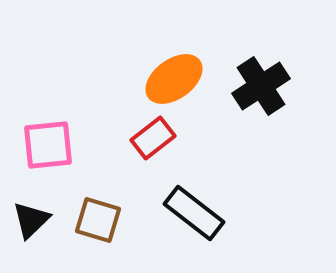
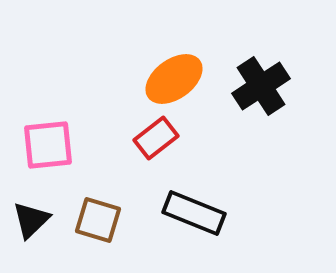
red rectangle: moved 3 px right
black rectangle: rotated 16 degrees counterclockwise
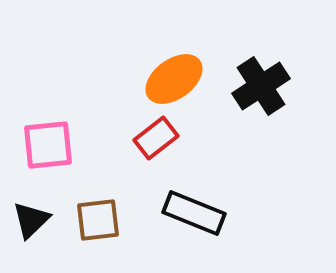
brown square: rotated 24 degrees counterclockwise
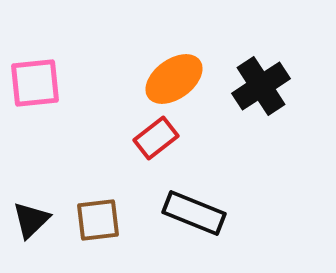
pink square: moved 13 px left, 62 px up
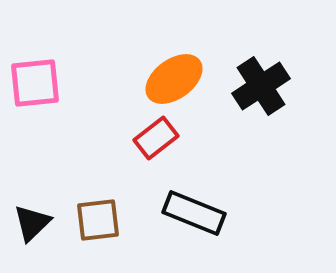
black triangle: moved 1 px right, 3 px down
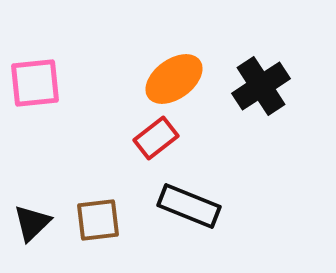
black rectangle: moved 5 px left, 7 px up
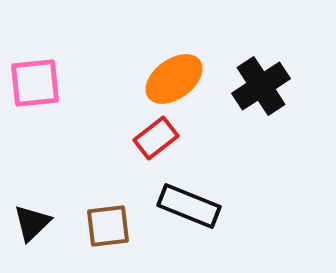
brown square: moved 10 px right, 6 px down
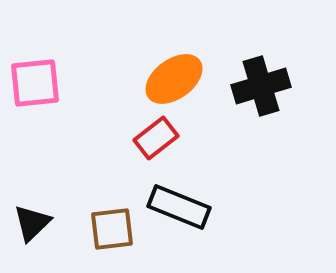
black cross: rotated 16 degrees clockwise
black rectangle: moved 10 px left, 1 px down
brown square: moved 4 px right, 3 px down
